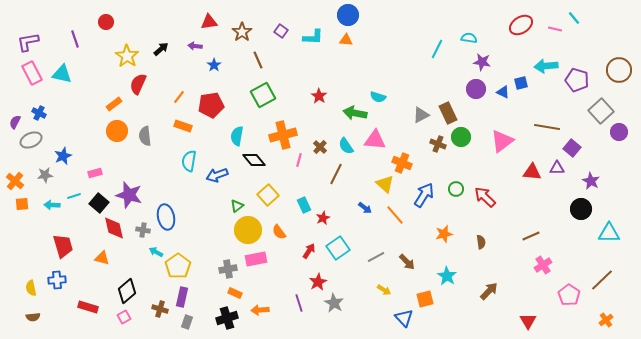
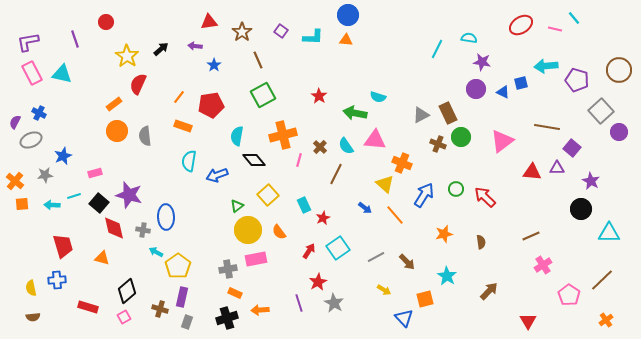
blue ellipse at (166, 217): rotated 10 degrees clockwise
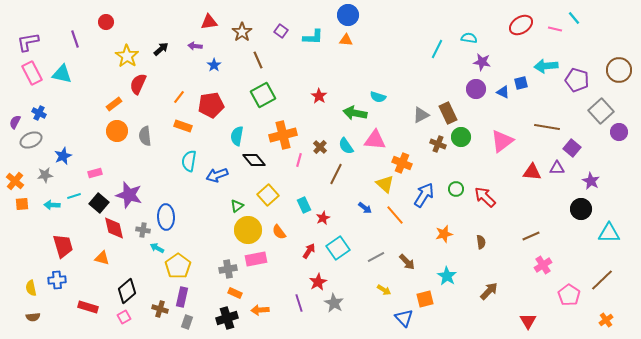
cyan arrow at (156, 252): moved 1 px right, 4 px up
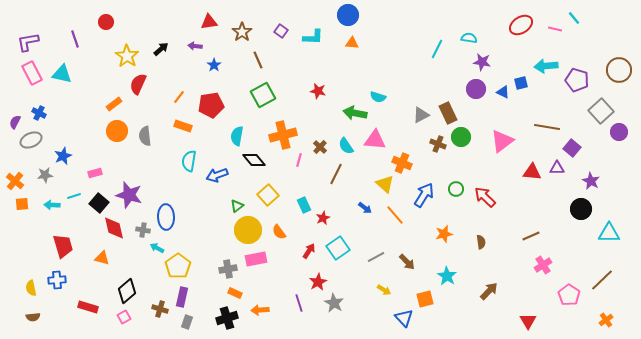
orange triangle at (346, 40): moved 6 px right, 3 px down
red star at (319, 96): moved 1 px left, 5 px up; rotated 21 degrees counterclockwise
